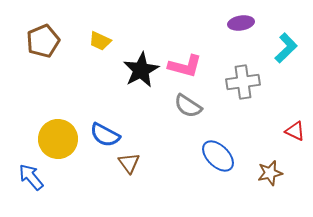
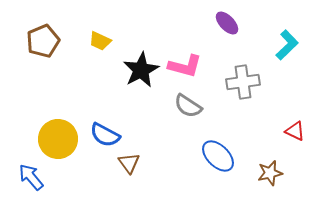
purple ellipse: moved 14 px left; rotated 55 degrees clockwise
cyan L-shape: moved 1 px right, 3 px up
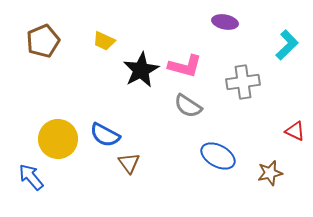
purple ellipse: moved 2 px left, 1 px up; rotated 35 degrees counterclockwise
yellow trapezoid: moved 4 px right
blue ellipse: rotated 16 degrees counterclockwise
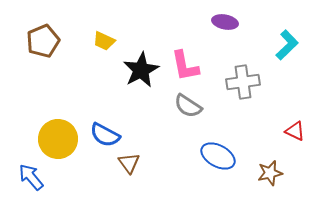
pink L-shape: rotated 64 degrees clockwise
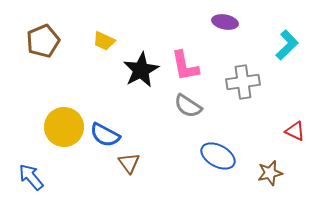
yellow circle: moved 6 px right, 12 px up
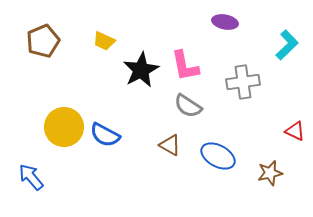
brown triangle: moved 41 px right, 18 px up; rotated 25 degrees counterclockwise
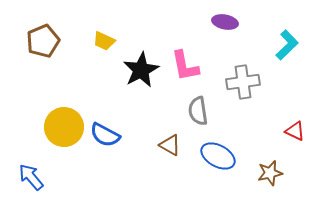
gray semicircle: moved 10 px right, 5 px down; rotated 48 degrees clockwise
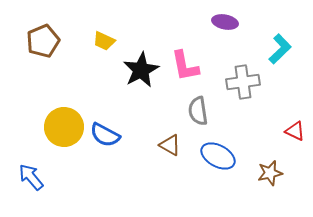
cyan L-shape: moved 7 px left, 4 px down
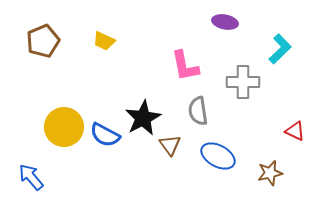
black star: moved 2 px right, 48 px down
gray cross: rotated 8 degrees clockwise
brown triangle: rotated 25 degrees clockwise
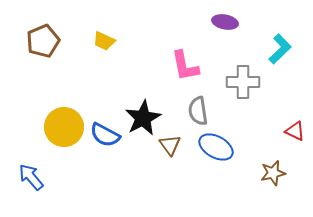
blue ellipse: moved 2 px left, 9 px up
brown star: moved 3 px right
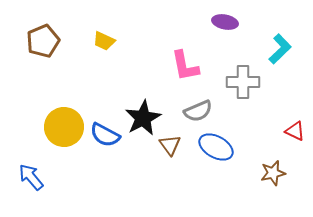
gray semicircle: rotated 104 degrees counterclockwise
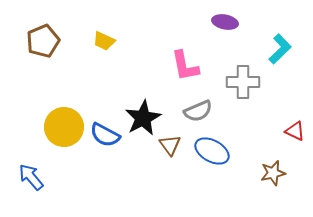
blue ellipse: moved 4 px left, 4 px down
